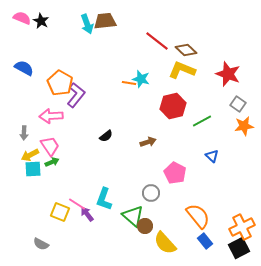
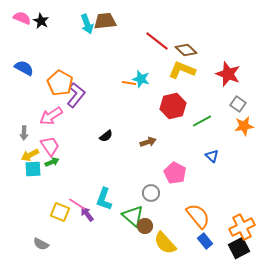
pink arrow: rotated 30 degrees counterclockwise
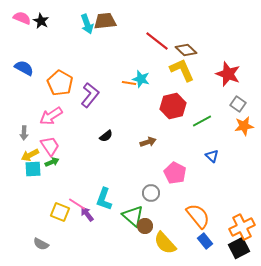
yellow L-shape: rotated 44 degrees clockwise
purple L-shape: moved 14 px right
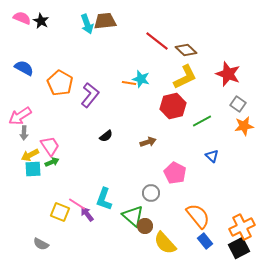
yellow L-shape: moved 3 px right, 7 px down; rotated 88 degrees clockwise
pink arrow: moved 31 px left
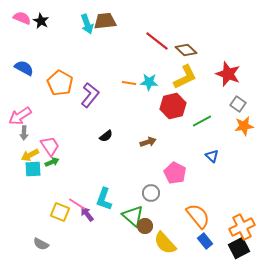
cyan star: moved 8 px right, 3 px down; rotated 12 degrees counterclockwise
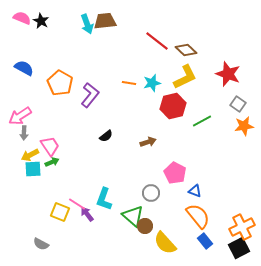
cyan star: moved 3 px right, 1 px down; rotated 18 degrees counterclockwise
blue triangle: moved 17 px left, 35 px down; rotated 24 degrees counterclockwise
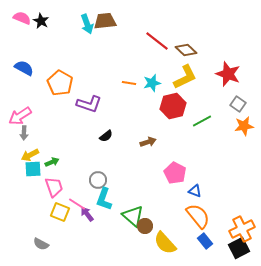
purple L-shape: moved 1 px left, 9 px down; rotated 70 degrees clockwise
pink trapezoid: moved 4 px right, 41 px down; rotated 15 degrees clockwise
gray circle: moved 53 px left, 13 px up
orange cross: moved 2 px down
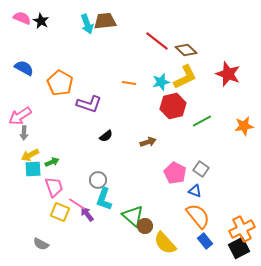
cyan star: moved 9 px right, 1 px up
gray square: moved 37 px left, 65 px down
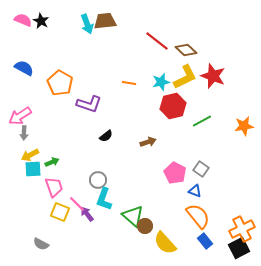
pink semicircle: moved 1 px right, 2 px down
red star: moved 15 px left, 2 px down
pink line: rotated 12 degrees clockwise
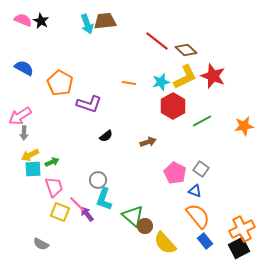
red hexagon: rotated 15 degrees counterclockwise
